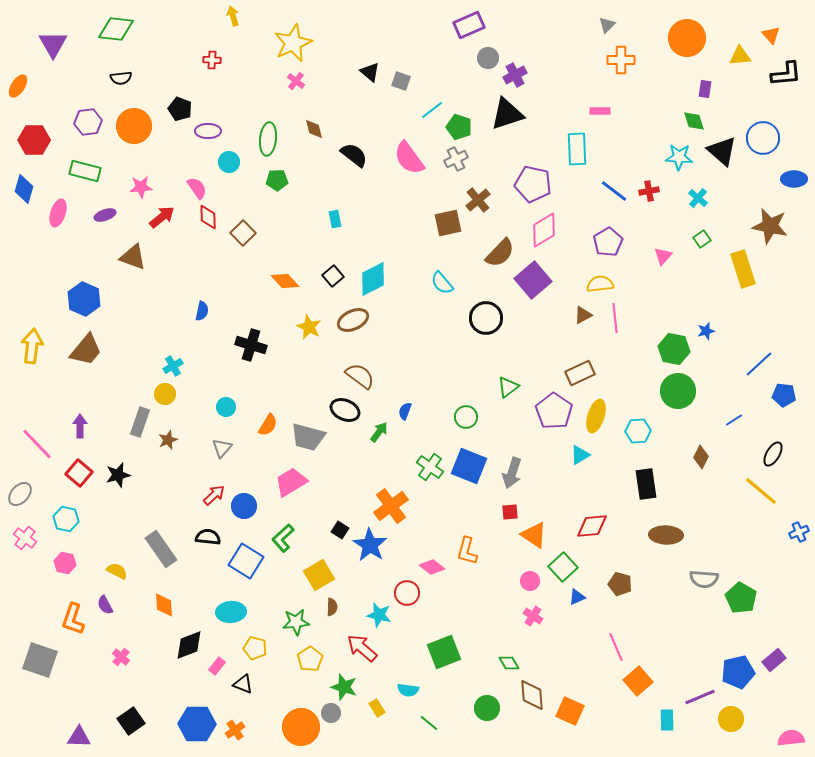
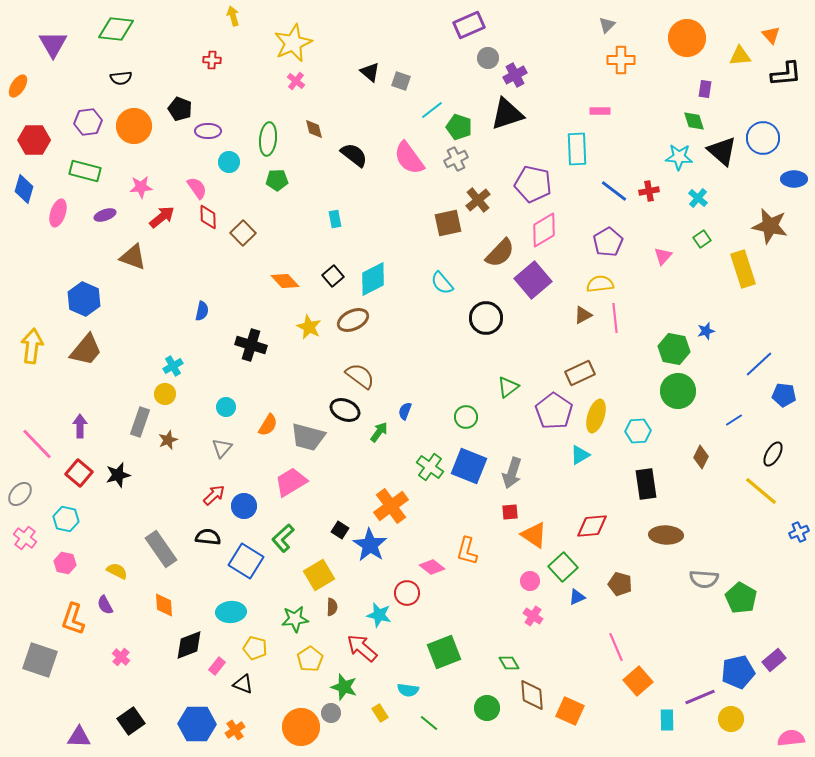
green star at (296, 622): moved 1 px left, 3 px up
yellow rectangle at (377, 708): moved 3 px right, 5 px down
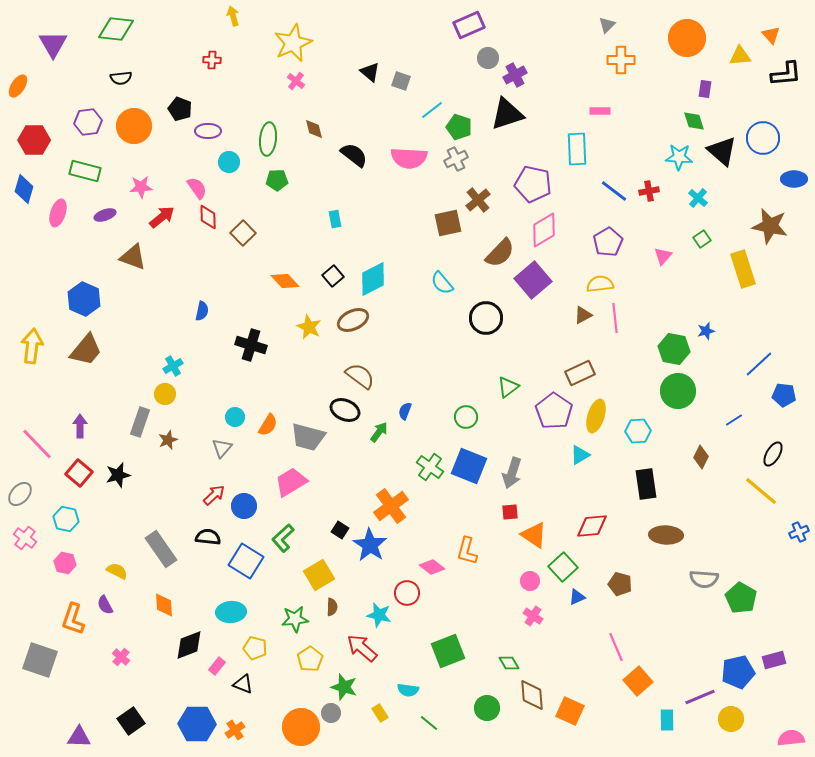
pink semicircle at (409, 158): rotated 51 degrees counterclockwise
cyan circle at (226, 407): moved 9 px right, 10 px down
green square at (444, 652): moved 4 px right, 1 px up
purple rectangle at (774, 660): rotated 25 degrees clockwise
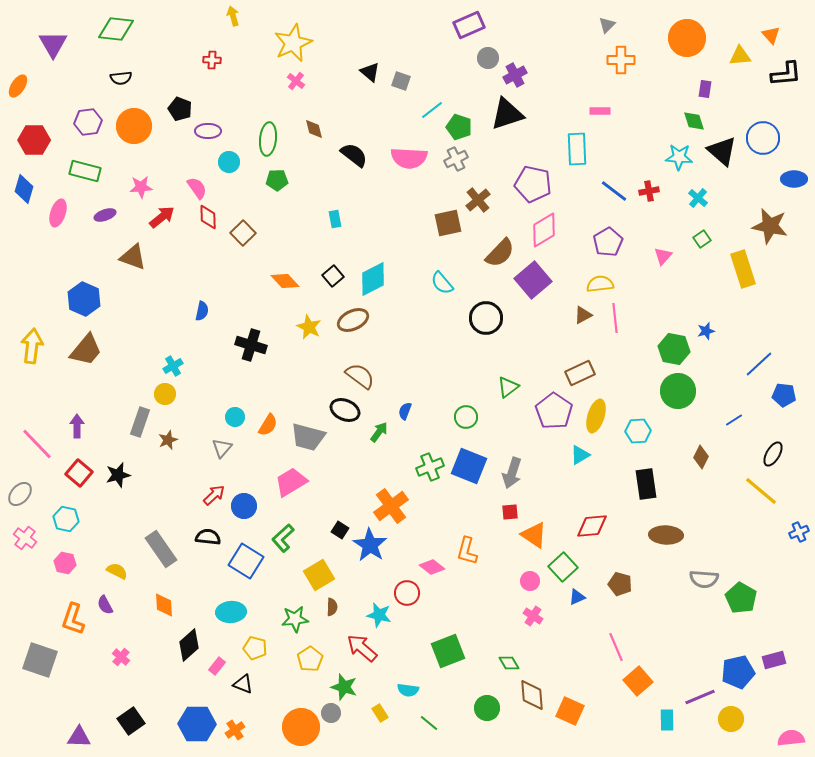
purple arrow at (80, 426): moved 3 px left
green cross at (430, 467): rotated 32 degrees clockwise
black diamond at (189, 645): rotated 20 degrees counterclockwise
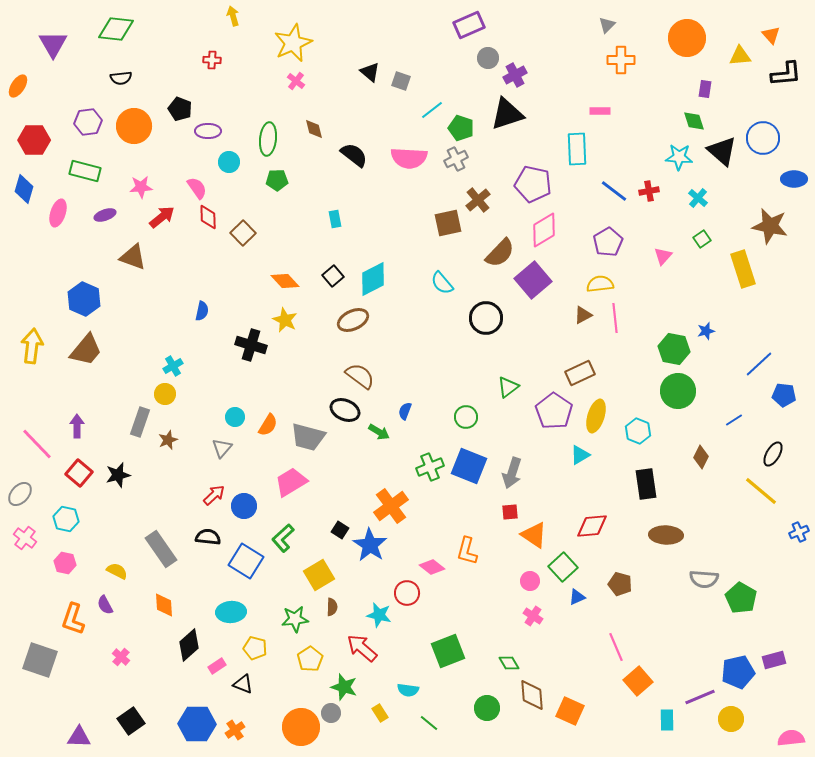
green pentagon at (459, 127): moved 2 px right, 1 px down
yellow star at (309, 327): moved 24 px left, 7 px up
cyan hexagon at (638, 431): rotated 25 degrees clockwise
green arrow at (379, 432): rotated 85 degrees clockwise
pink rectangle at (217, 666): rotated 18 degrees clockwise
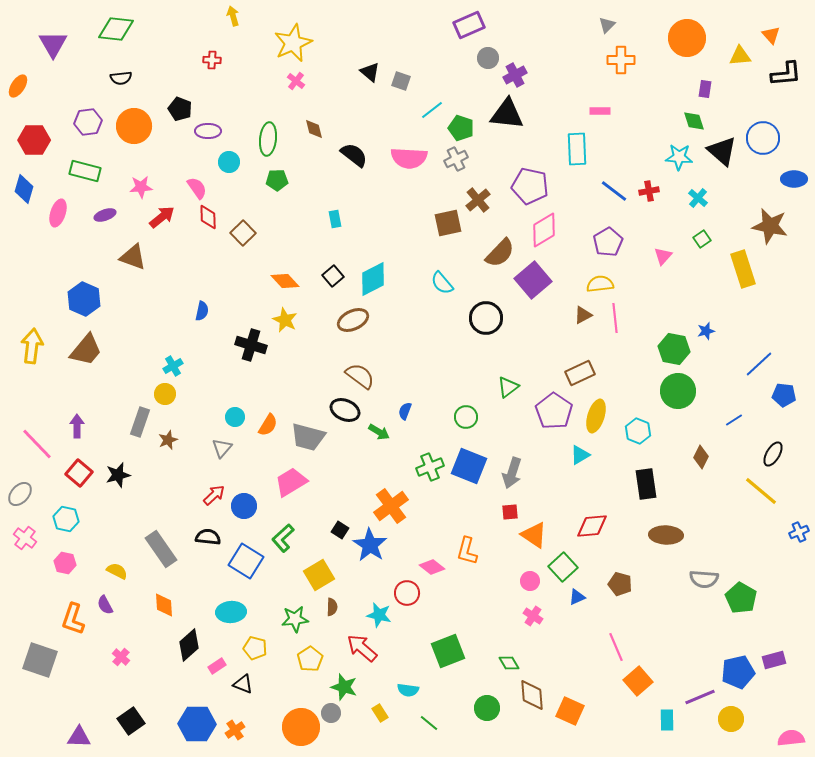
black triangle at (507, 114): rotated 24 degrees clockwise
purple pentagon at (533, 184): moved 3 px left, 2 px down
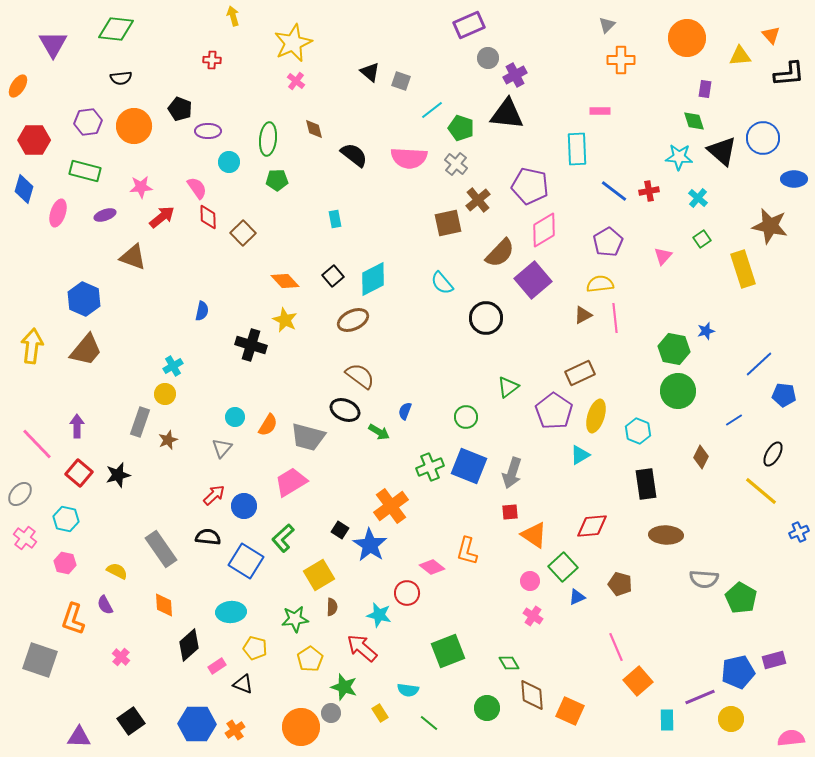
black L-shape at (786, 74): moved 3 px right
gray cross at (456, 159): moved 5 px down; rotated 25 degrees counterclockwise
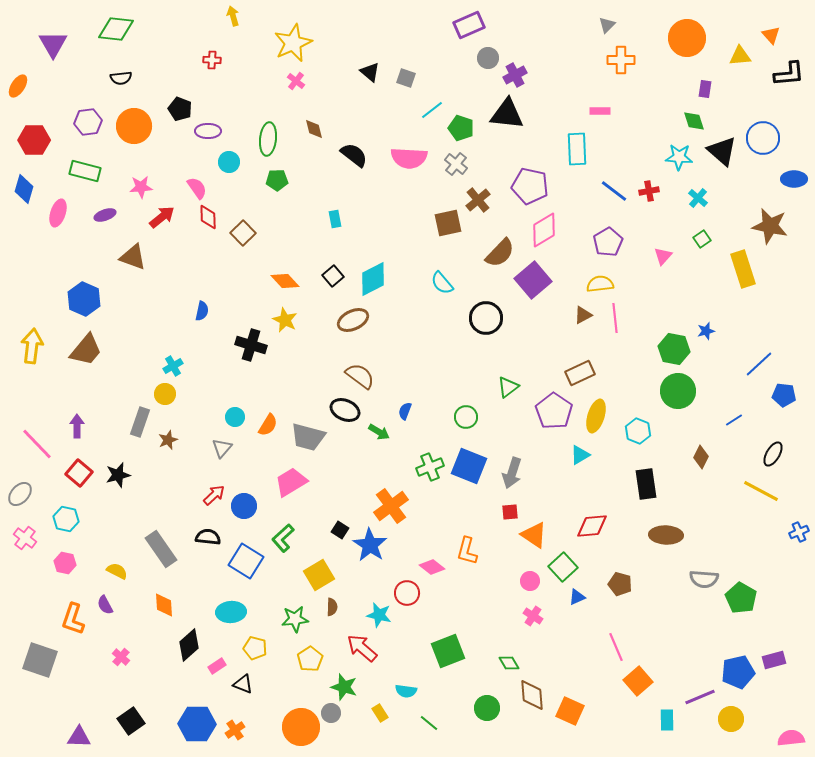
gray square at (401, 81): moved 5 px right, 3 px up
yellow line at (761, 491): rotated 12 degrees counterclockwise
cyan semicircle at (408, 690): moved 2 px left, 1 px down
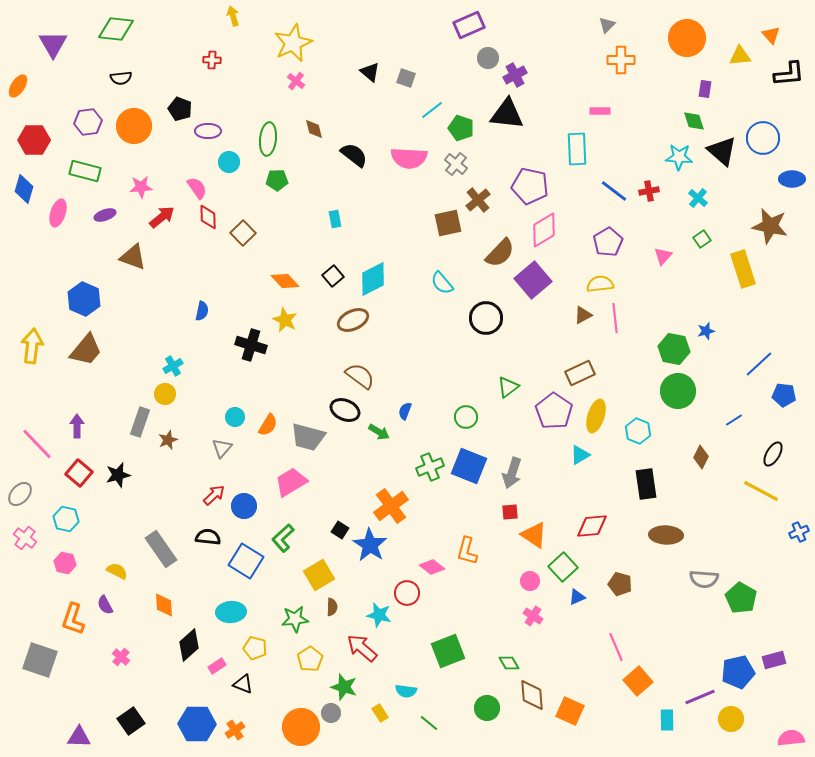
blue ellipse at (794, 179): moved 2 px left
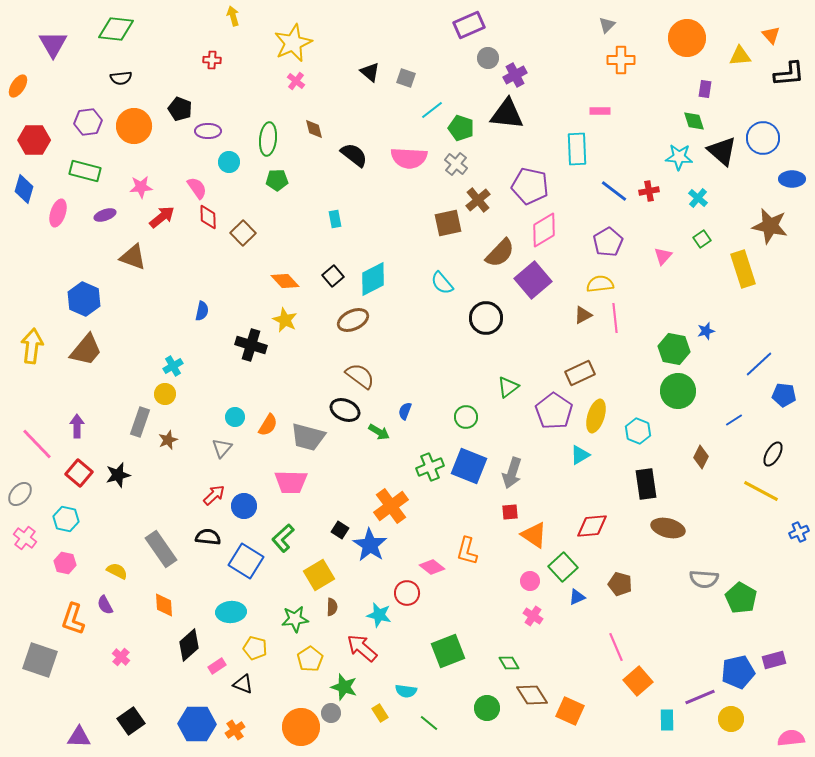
pink trapezoid at (291, 482): rotated 148 degrees counterclockwise
brown ellipse at (666, 535): moved 2 px right, 7 px up; rotated 12 degrees clockwise
brown diamond at (532, 695): rotated 28 degrees counterclockwise
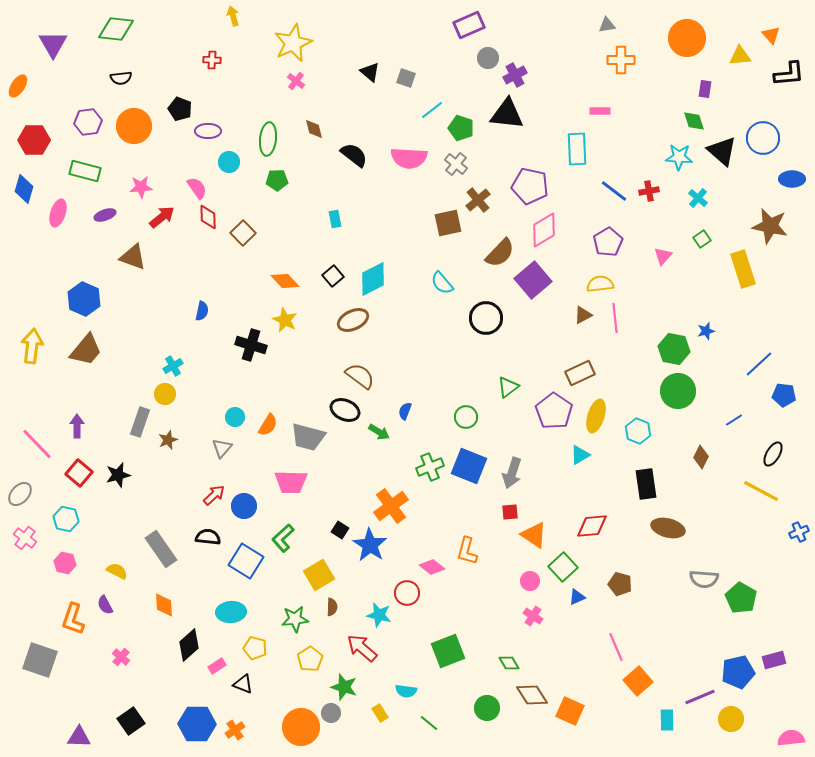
gray triangle at (607, 25): rotated 36 degrees clockwise
